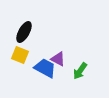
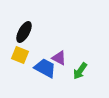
purple triangle: moved 1 px right, 1 px up
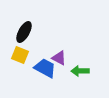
green arrow: rotated 54 degrees clockwise
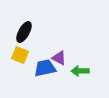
blue trapezoid: rotated 40 degrees counterclockwise
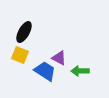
blue trapezoid: moved 3 px down; rotated 45 degrees clockwise
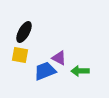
yellow square: rotated 12 degrees counterclockwise
blue trapezoid: rotated 55 degrees counterclockwise
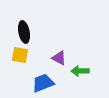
black ellipse: rotated 40 degrees counterclockwise
blue trapezoid: moved 2 px left, 12 px down
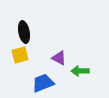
yellow square: rotated 24 degrees counterclockwise
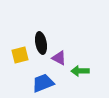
black ellipse: moved 17 px right, 11 px down
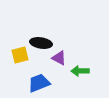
black ellipse: rotated 70 degrees counterclockwise
blue trapezoid: moved 4 px left
